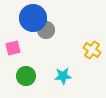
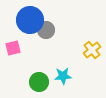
blue circle: moved 3 px left, 2 px down
yellow cross: rotated 18 degrees clockwise
green circle: moved 13 px right, 6 px down
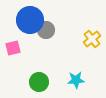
yellow cross: moved 11 px up
cyan star: moved 13 px right, 4 px down
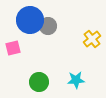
gray circle: moved 2 px right, 4 px up
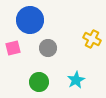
gray circle: moved 22 px down
yellow cross: rotated 24 degrees counterclockwise
cyan star: rotated 24 degrees counterclockwise
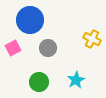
pink square: rotated 14 degrees counterclockwise
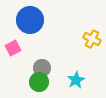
gray circle: moved 6 px left, 20 px down
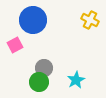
blue circle: moved 3 px right
yellow cross: moved 2 px left, 19 px up
pink square: moved 2 px right, 3 px up
gray circle: moved 2 px right
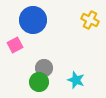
cyan star: rotated 24 degrees counterclockwise
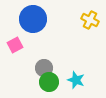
blue circle: moved 1 px up
green circle: moved 10 px right
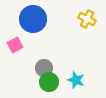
yellow cross: moved 3 px left, 1 px up
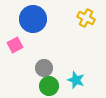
yellow cross: moved 1 px left, 1 px up
green circle: moved 4 px down
